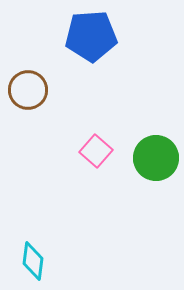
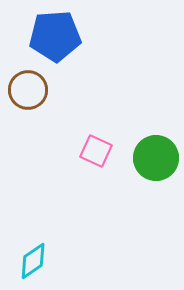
blue pentagon: moved 36 px left
pink square: rotated 16 degrees counterclockwise
cyan diamond: rotated 48 degrees clockwise
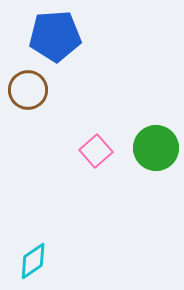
pink square: rotated 24 degrees clockwise
green circle: moved 10 px up
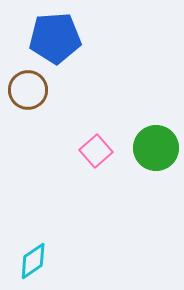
blue pentagon: moved 2 px down
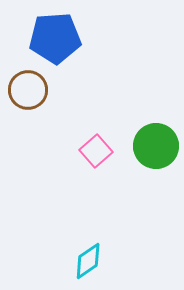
green circle: moved 2 px up
cyan diamond: moved 55 px right
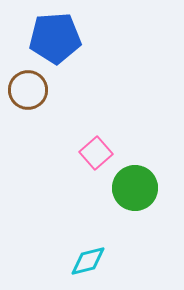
green circle: moved 21 px left, 42 px down
pink square: moved 2 px down
cyan diamond: rotated 21 degrees clockwise
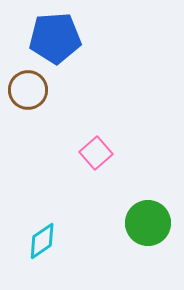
green circle: moved 13 px right, 35 px down
cyan diamond: moved 46 px left, 20 px up; rotated 21 degrees counterclockwise
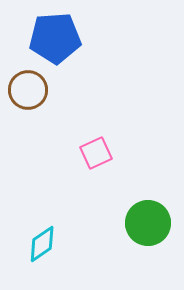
pink square: rotated 16 degrees clockwise
cyan diamond: moved 3 px down
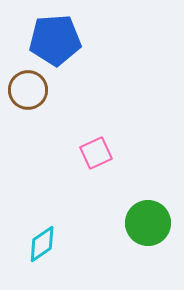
blue pentagon: moved 2 px down
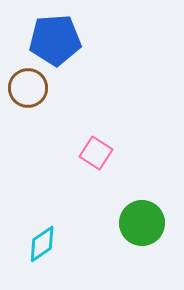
brown circle: moved 2 px up
pink square: rotated 32 degrees counterclockwise
green circle: moved 6 px left
